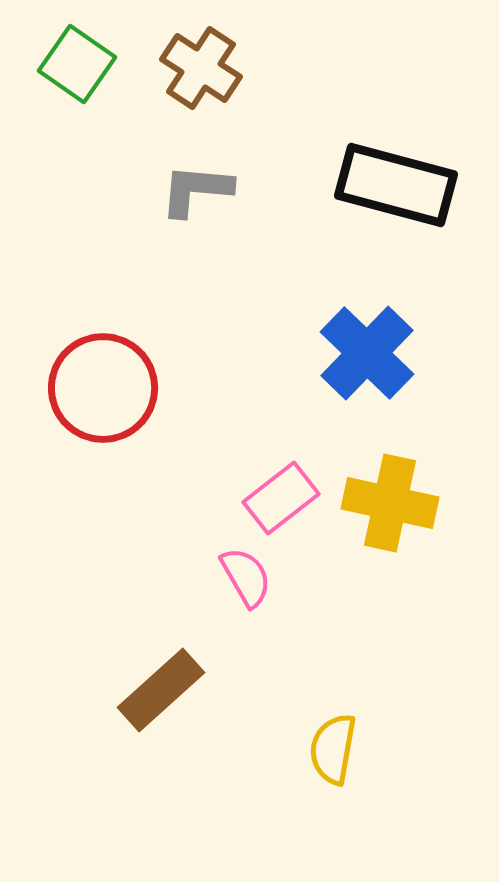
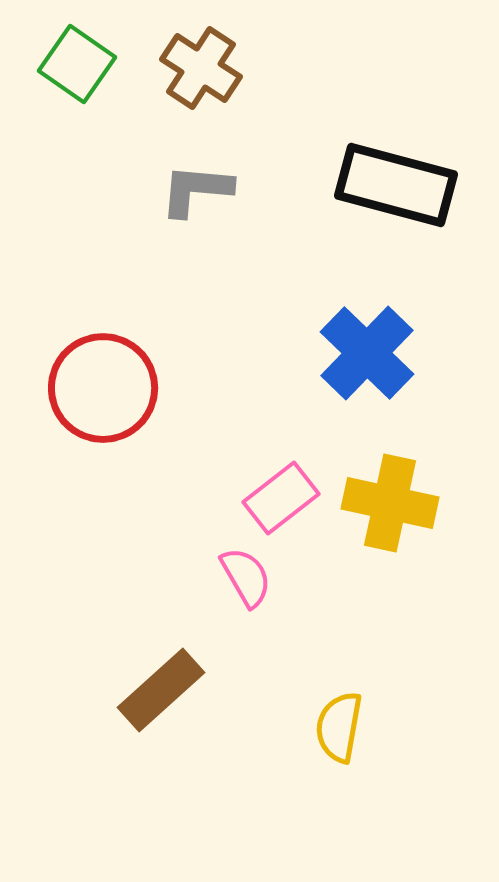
yellow semicircle: moved 6 px right, 22 px up
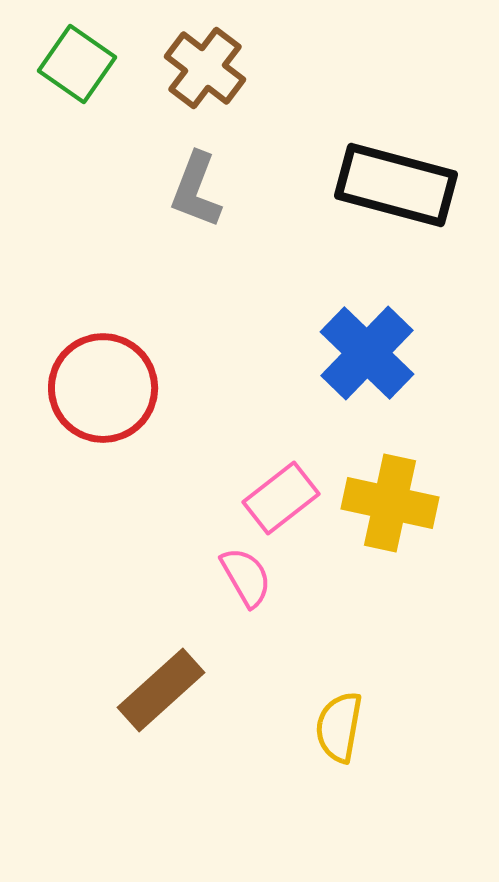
brown cross: moved 4 px right; rotated 4 degrees clockwise
gray L-shape: rotated 74 degrees counterclockwise
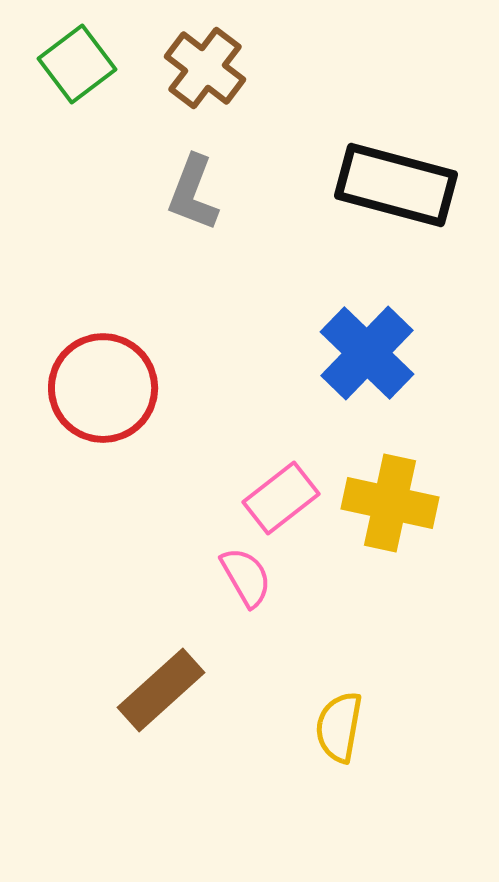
green square: rotated 18 degrees clockwise
gray L-shape: moved 3 px left, 3 px down
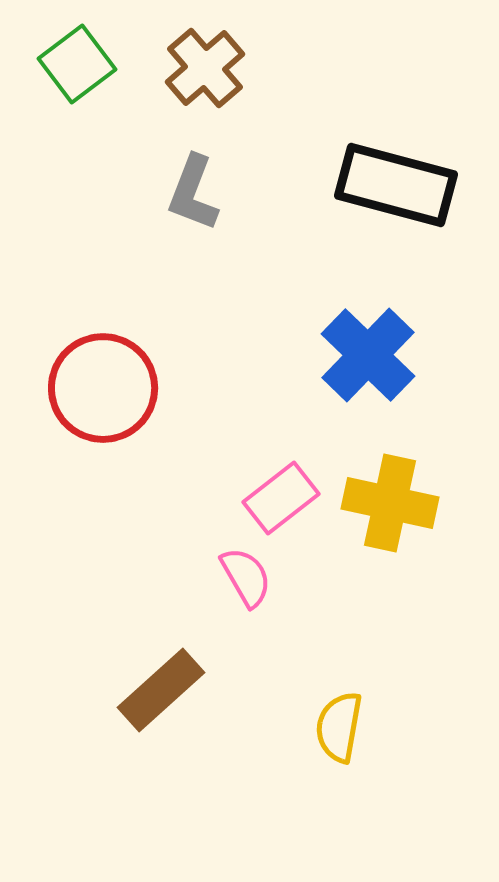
brown cross: rotated 12 degrees clockwise
blue cross: moved 1 px right, 2 px down
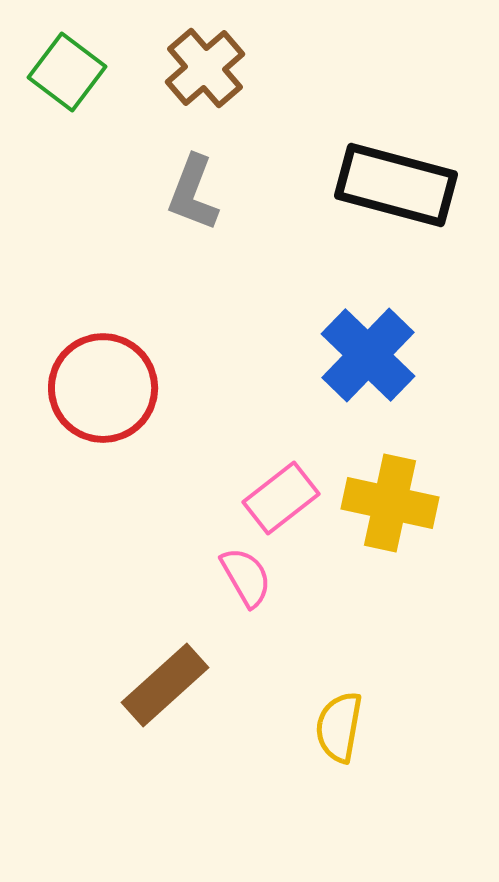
green square: moved 10 px left, 8 px down; rotated 16 degrees counterclockwise
brown rectangle: moved 4 px right, 5 px up
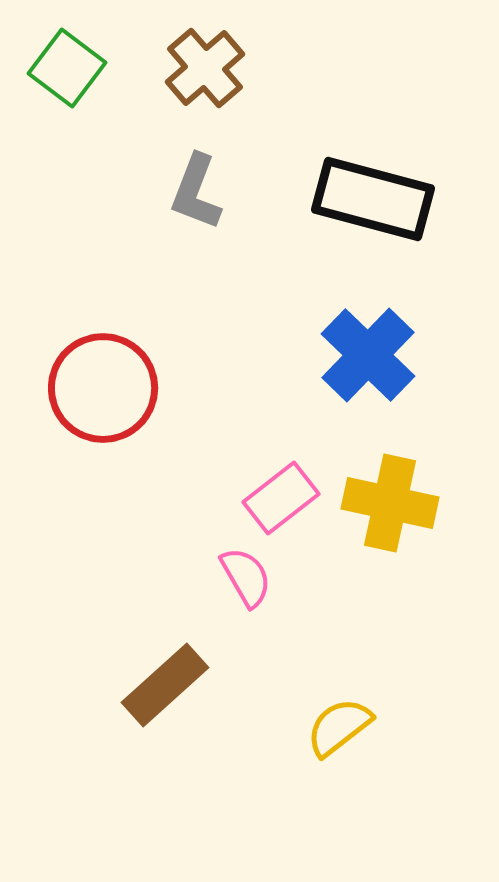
green square: moved 4 px up
black rectangle: moved 23 px left, 14 px down
gray L-shape: moved 3 px right, 1 px up
yellow semicircle: rotated 42 degrees clockwise
